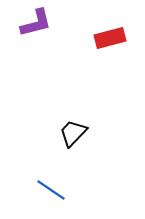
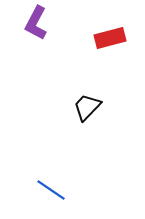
purple L-shape: rotated 132 degrees clockwise
black trapezoid: moved 14 px right, 26 px up
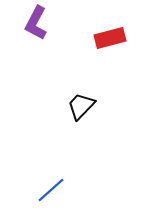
black trapezoid: moved 6 px left, 1 px up
blue line: rotated 76 degrees counterclockwise
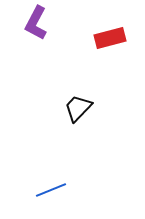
black trapezoid: moved 3 px left, 2 px down
blue line: rotated 20 degrees clockwise
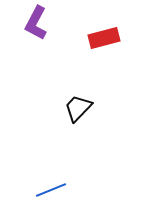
red rectangle: moved 6 px left
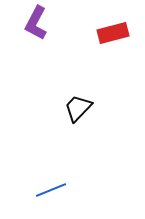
red rectangle: moved 9 px right, 5 px up
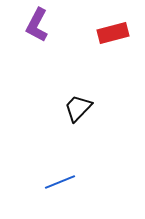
purple L-shape: moved 1 px right, 2 px down
blue line: moved 9 px right, 8 px up
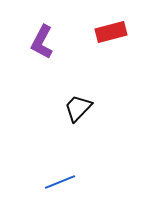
purple L-shape: moved 5 px right, 17 px down
red rectangle: moved 2 px left, 1 px up
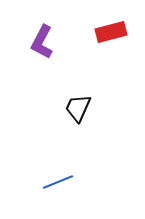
black trapezoid: rotated 20 degrees counterclockwise
blue line: moved 2 px left
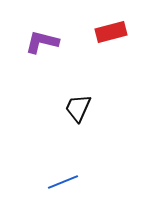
purple L-shape: rotated 76 degrees clockwise
blue line: moved 5 px right
